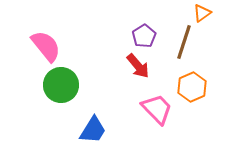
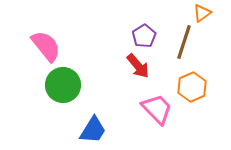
green circle: moved 2 px right
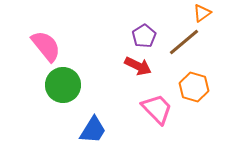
brown line: rotated 32 degrees clockwise
red arrow: rotated 24 degrees counterclockwise
orange hexagon: moved 2 px right; rotated 20 degrees counterclockwise
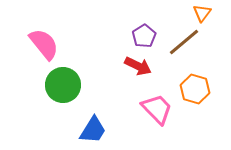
orange triangle: rotated 18 degrees counterclockwise
pink semicircle: moved 2 px left, 2 px up
orange hexagon: moved 1 px right, 2 px down
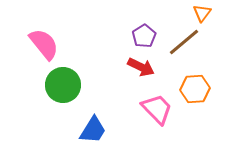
red arrow: moved 3 px right, 1 px down
orange hexagon: rotated 20 degrees counterclockwise
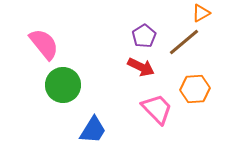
orange triangle: moved 1 px left; rotated 24 degrees clockwise
